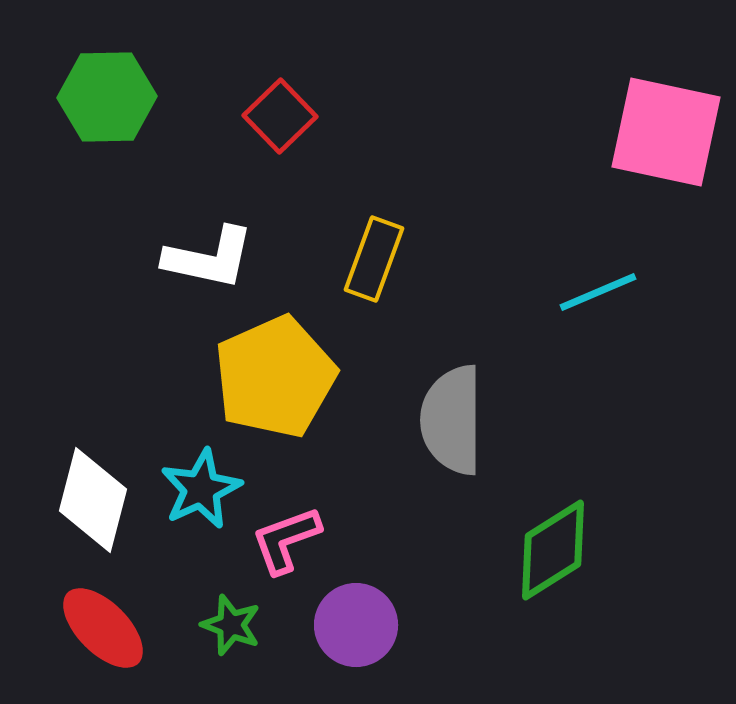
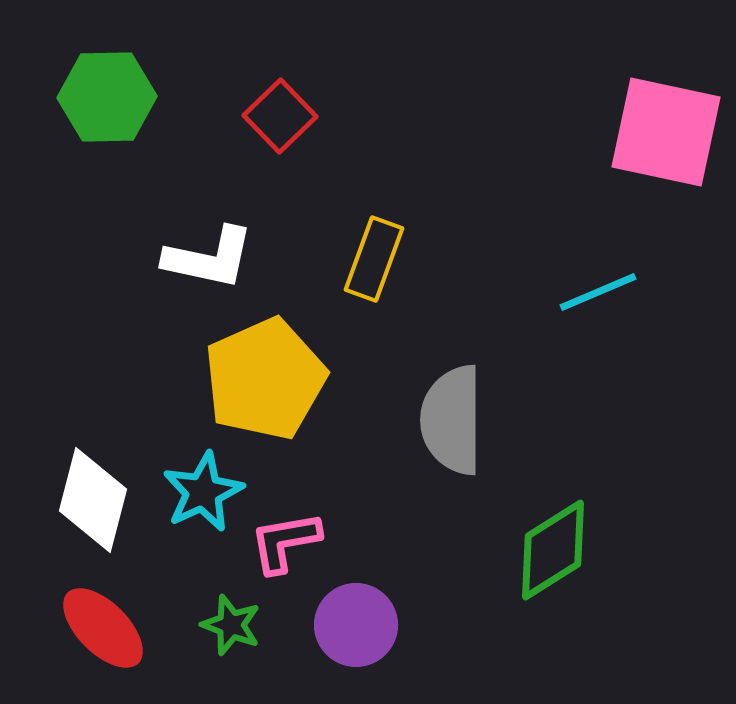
yellow pentagon: moved 10 px left, 2 px down
cyan star: moved 2 px right, 3 px down
pink L-shape: moved 1 px left, 2 px down; rotated 10 degrees clockwise
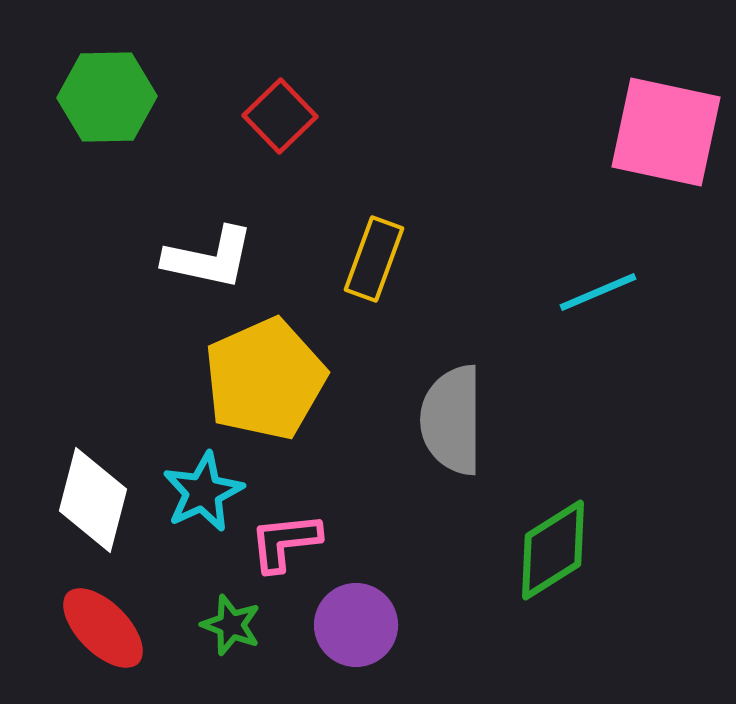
pink L-shape: rotated 4 degrees clockwise
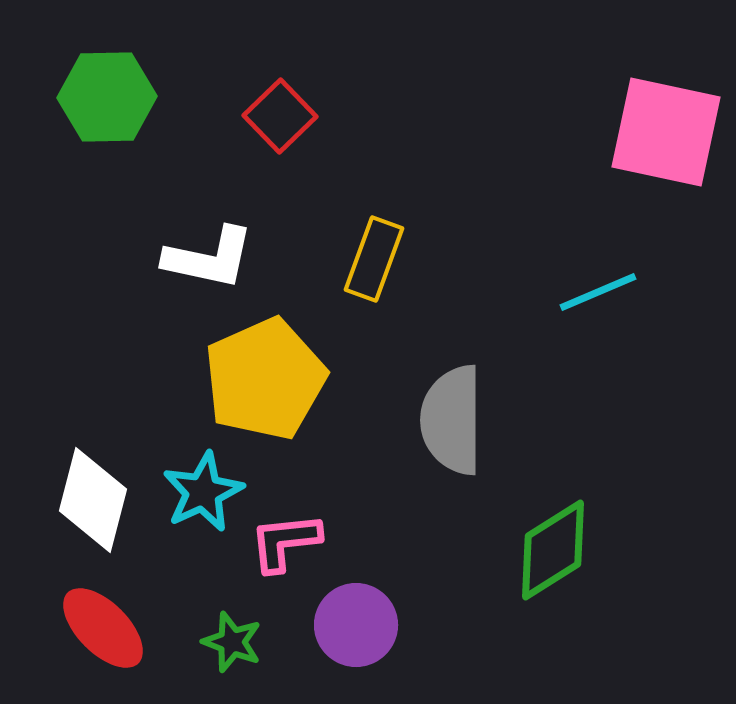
green star: moved 1 px right, 17 px down
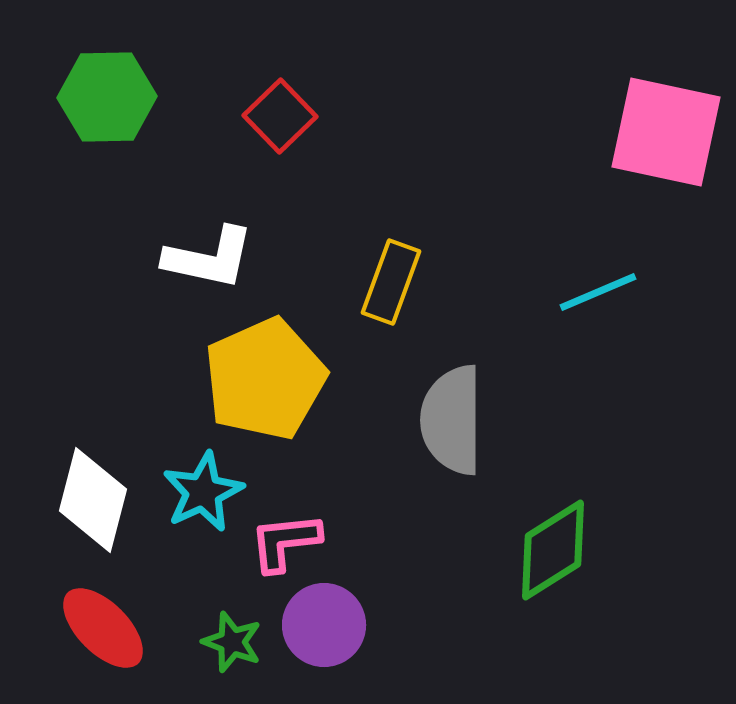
yellow rectangle: moved 17 px right, 23 px down
purple circle: moved 32 px left
